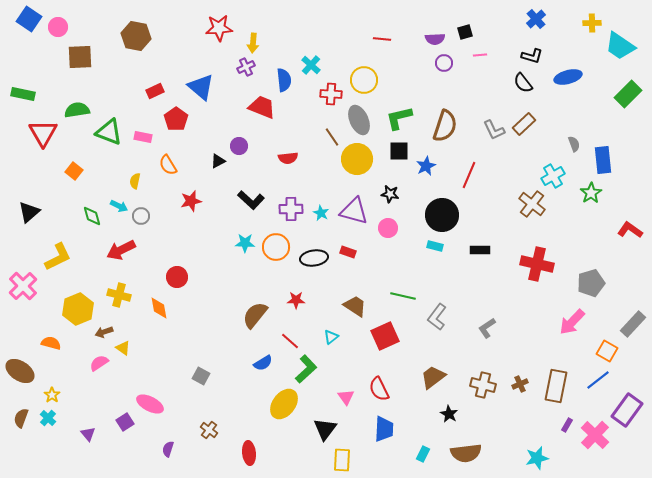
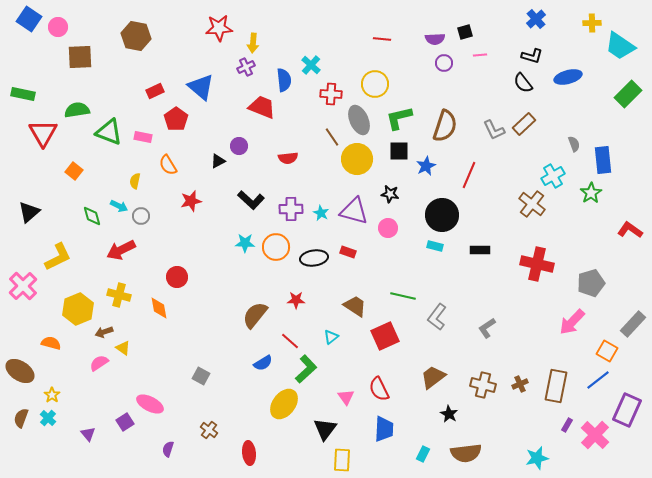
yellow circle at (364, 80): moved 11 px right, 4 px down
purple rectangle at (627, 410): rotated 12 degrees counterclockwise
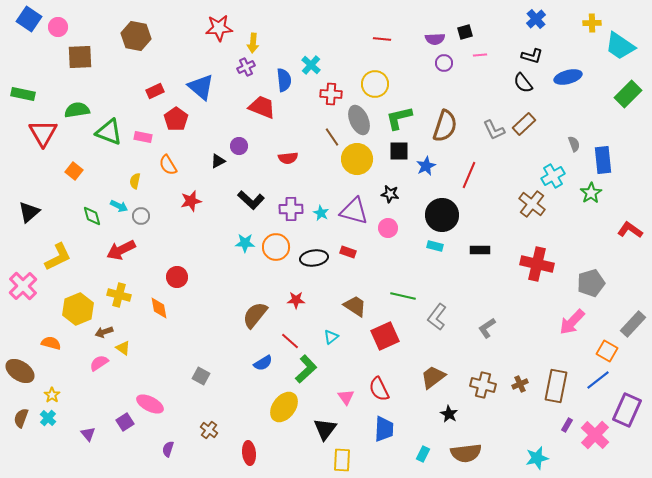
yellow ellipse at (284, 404): moved 3 px down
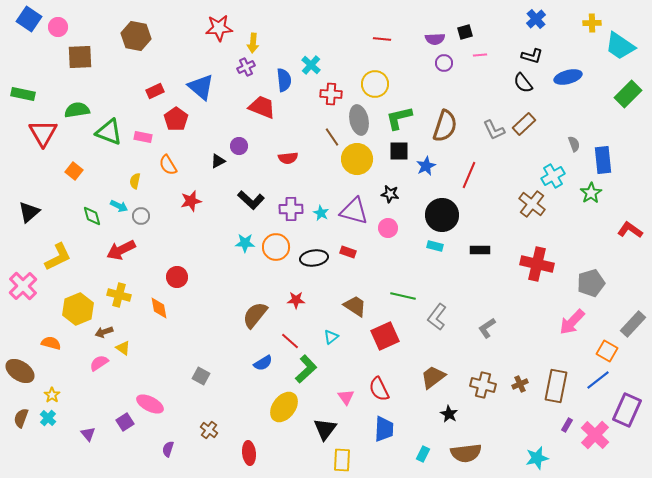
gray ellipse at (359, 120): rotated 12 degrees clockwise
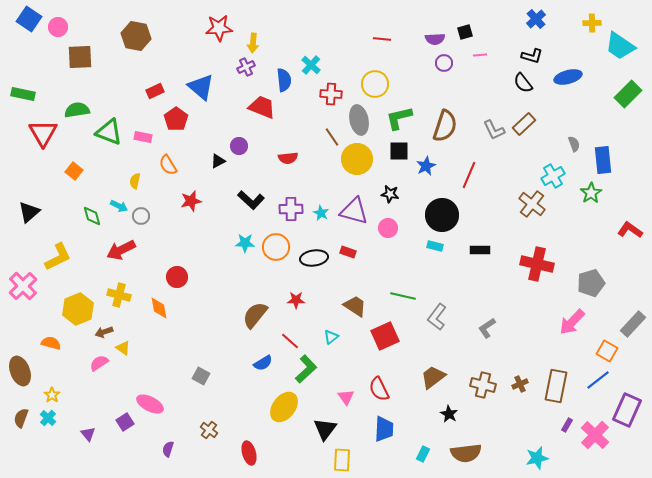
brown ellipse at (20, 371): rotated 36 degrees clockwise
red ellipse at (249, 453): rotated 10 degrees counterclockwise
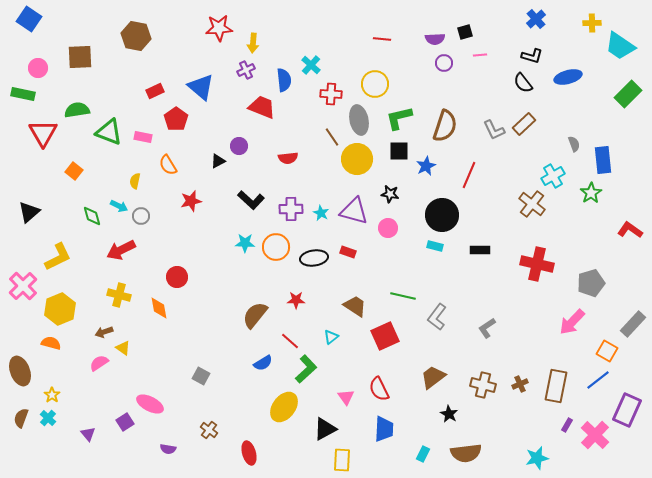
pink circle at (58, 27): moved 20 px left, 41 px down
purple cross at (246, 67): moved 3 px down
yellow hexagon at (78, 309): moved 18 px left
black triangle at (325, 429): rotated 25 degrees clockwise
purple semicircle at (168, 449): rotated 98 degrees counterclockwise
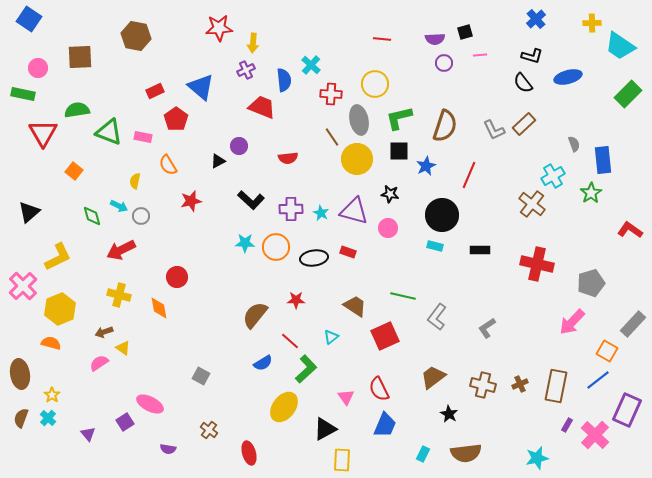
brown ellipse at (20, 371): moved 3 px down; rotated 12 degrees clockwise
blue trapezoid at (384, 429): moved 1 px right, 4 px up; rotated 20 degrees clockwise
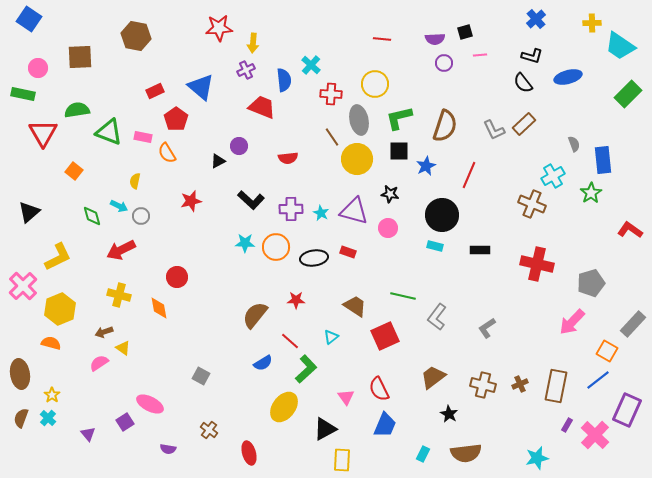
orange semicircle at (168, 165): moved 1 px left, 12 px up
brown cross at (532, 204): rotated 16 degrees counterclockwise
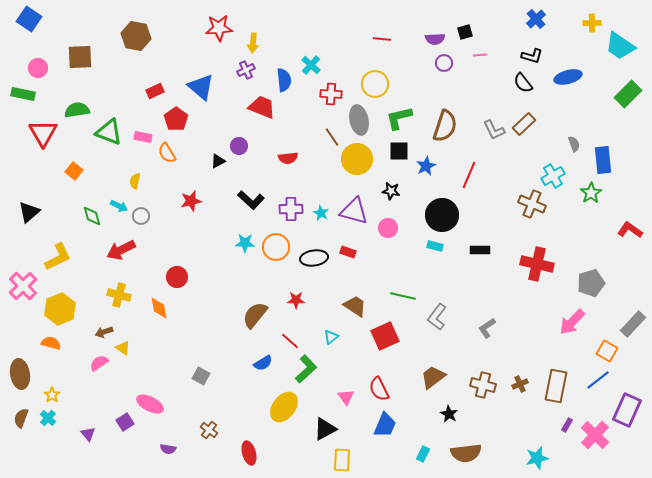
black star at (390, 194): moved 1 px right, 3 px up
